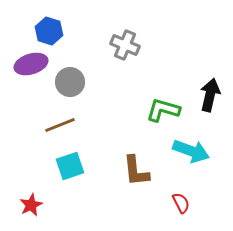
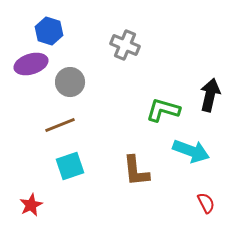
red semicircle: moved 25 px right
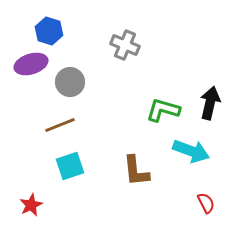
black arrow: moved 8 px down
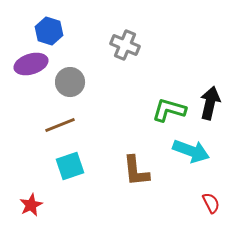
green L-shape: moved 6 px right
red semicircle: moved 5 px right
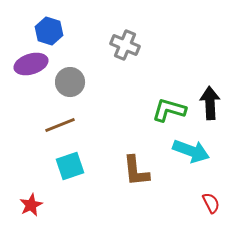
black arrow: rotated 16 degrees counterclockwise
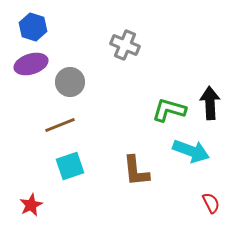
blue hexagon: moved 16 px left, 4 px up
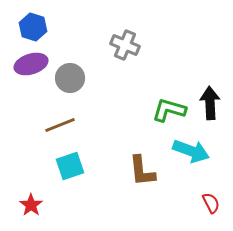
gray circle: moved 4 px up
brown L-shape: moved 6 px right
red star: rotated 10 degrees counterclockwise
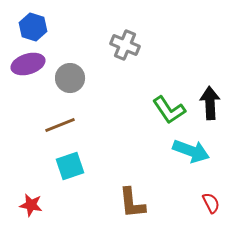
purple ellipse: moved 3 px left
green L-shape: rotated 140 degrees counterclockwise
brown L-shape: moved 10 px left, 32 px down
red star: rotated 25 degrees counterclockwise
